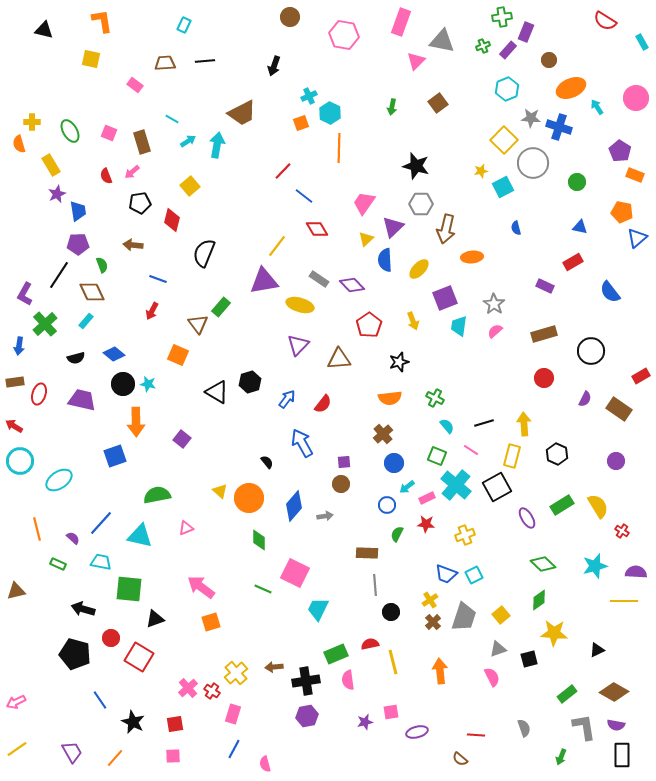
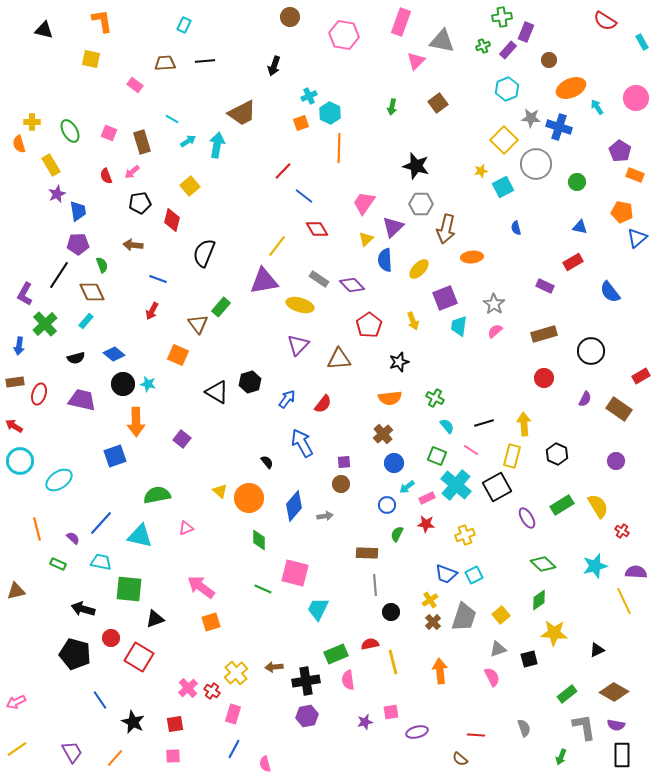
gray circle at (533, 163): moved 3 px right, 1 px down
pink square at (295, 573): rotated 12 degrees counterclockwise
yellow line at (624, 601): rotated 64 degrees clockwise
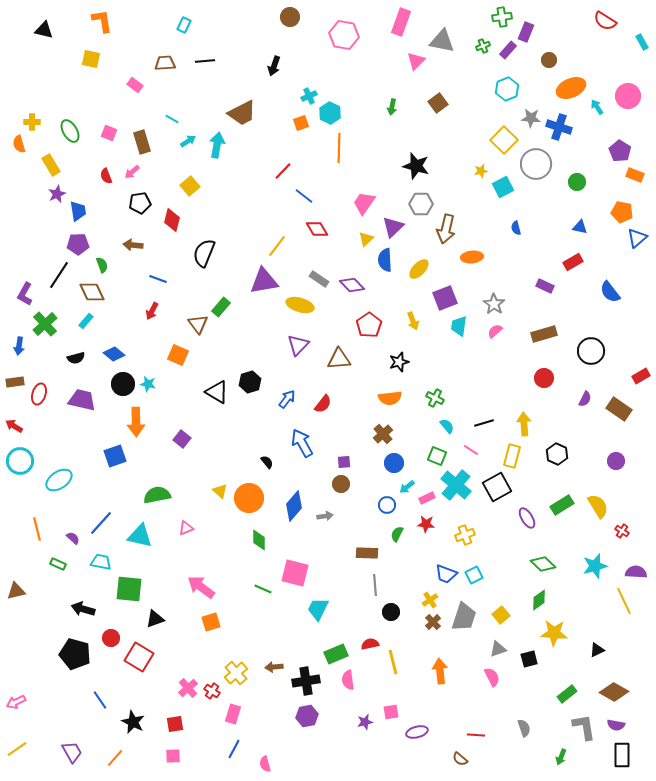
pink circle at (636, 98): moved 8 px left, 2 px up
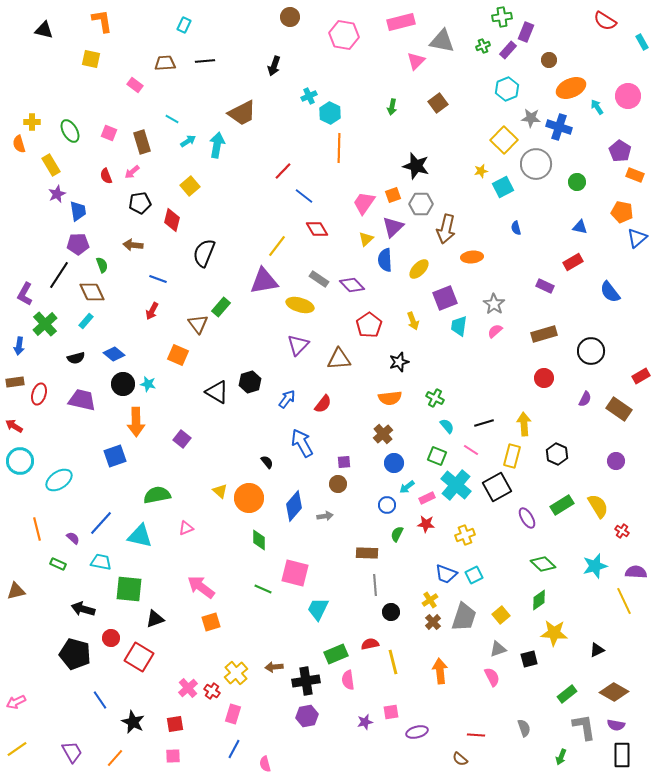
pink rectangle at (401, 22): rotated 56 degrees clockwise
orange square at (301, 123): moved 92 px right, 72 px down
brown circle at (341, 484): moved 3 px left
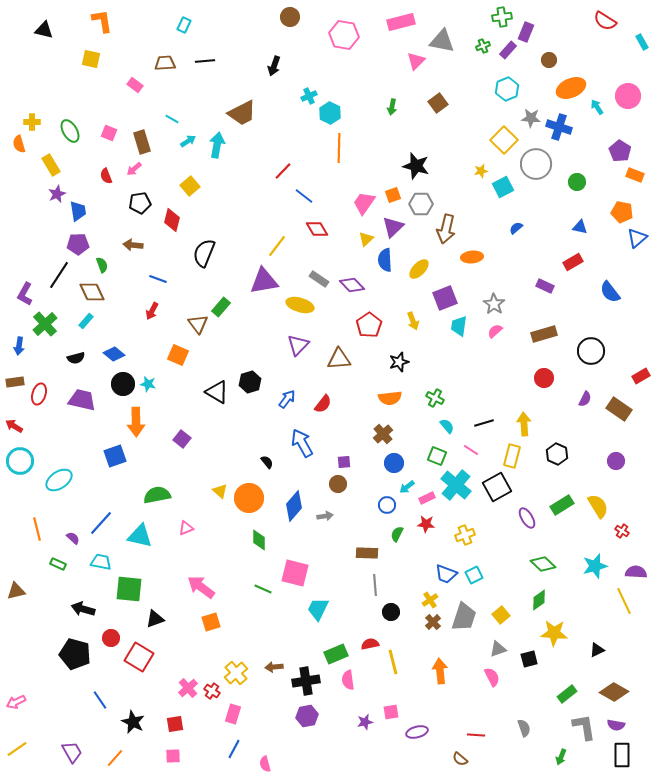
pink arrow at (132, 172): moved 2 px right, 3 px up
blue semicircle at (516, 228): rotated 64 degrees clockwise
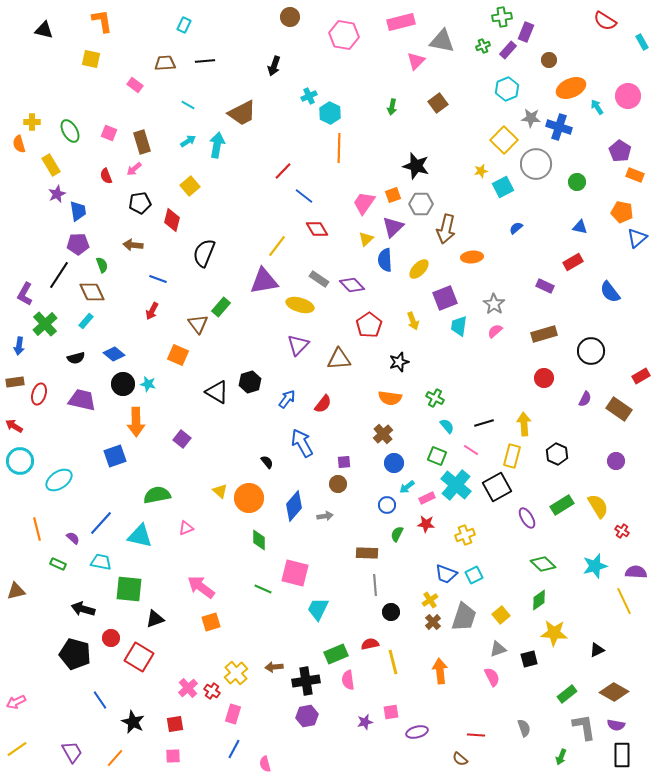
cyan line at (172, 119): moved 16 px right, 14 px up
orange semicircle at (390, 398): rotated 15 degrees clockwise
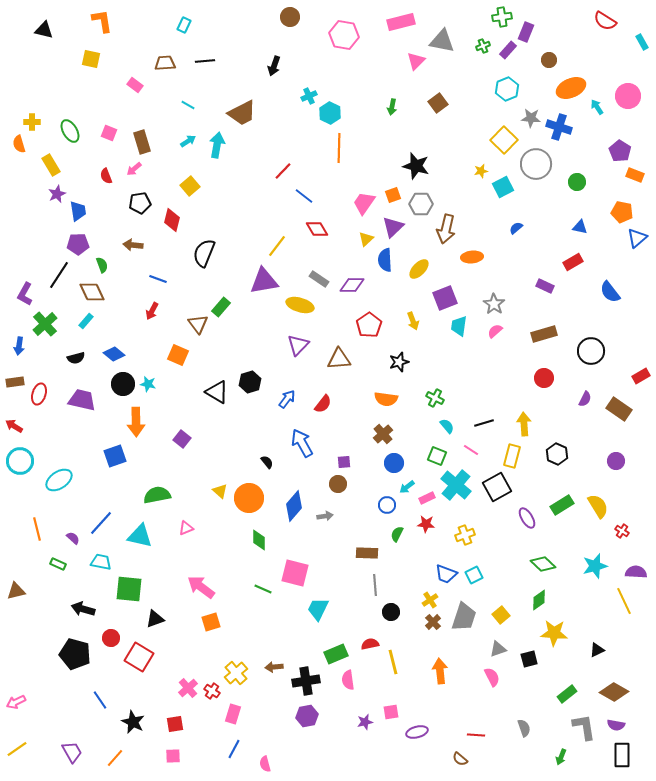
purple diamond at (352, 285): rotated 45 degrees counterclockwise
orange semicircle at (390, 398): moved 4 px left, 1 px down
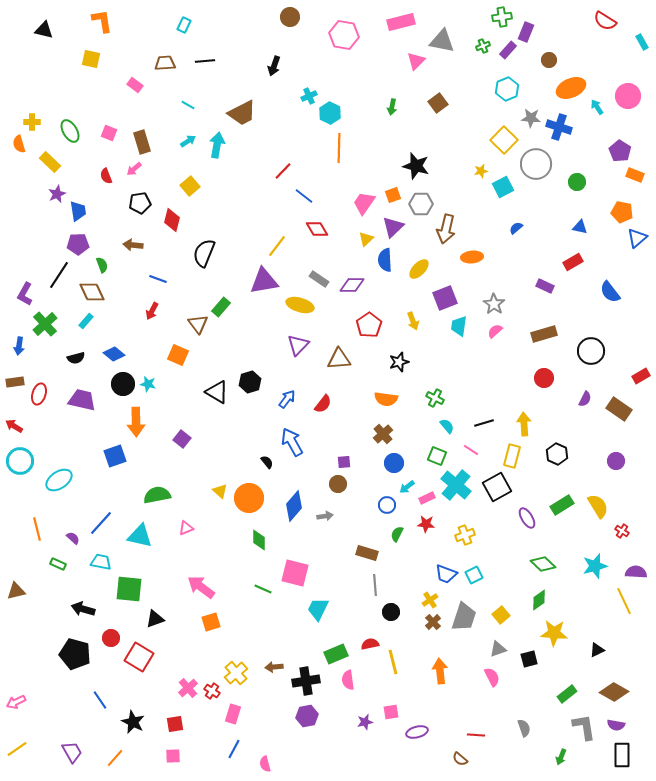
yellow rectangle at (51, 165): moved 1 px left, 3 px up; rotated 15 degrees counterclockwise
blue arrow at (302, 443): moved 10 px left, 1 px up
brown rectangle at (367, 553): rotated 15 degrees clockwise
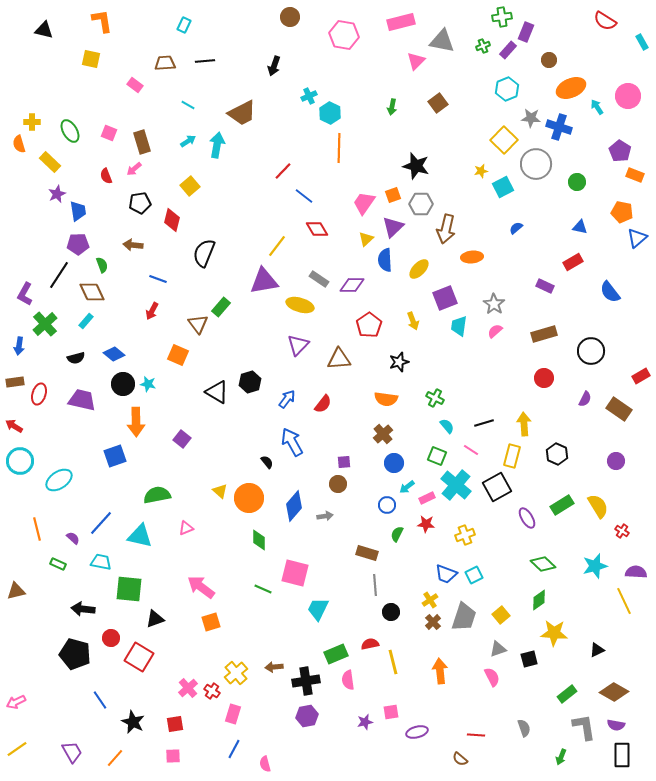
black arrow at (83, 609): rotated 10 degrees counterclockwise
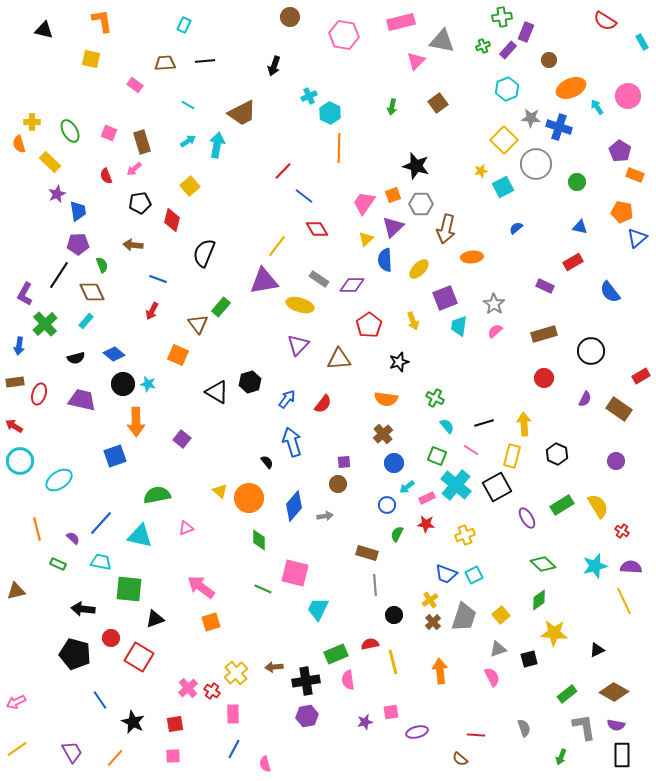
blue arrow at (292, 442): rotated 12 degrees clockwise
purple semicircle at (636, 572): moved 5 px left, 5 px up
black circle at (391, 612): moved 3 px right, 3 px down
pink rectangle at (233, 714): rotated 18 degrees counterclockwise
